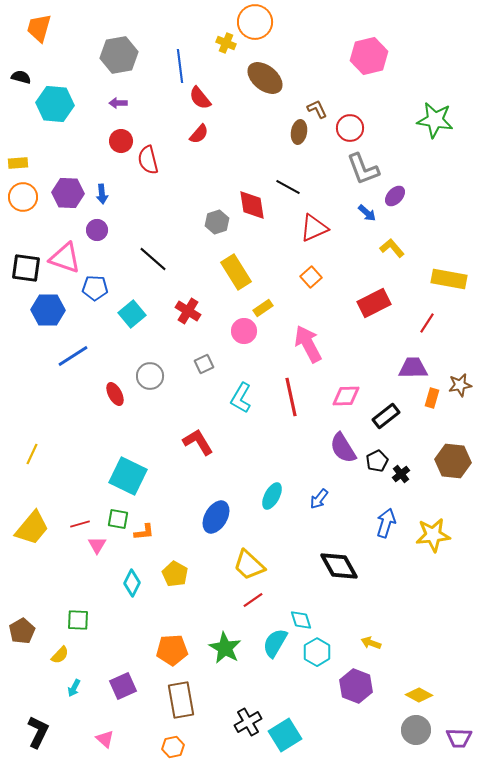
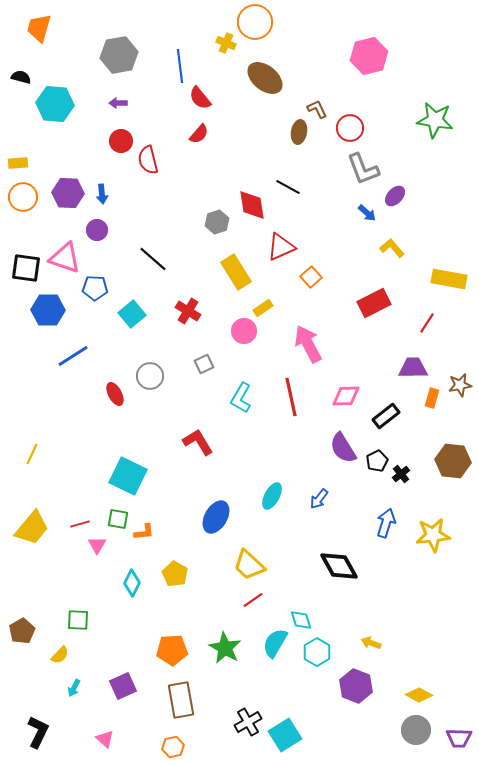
red triangle at (314, 228): moved 33 px left, 19 px down
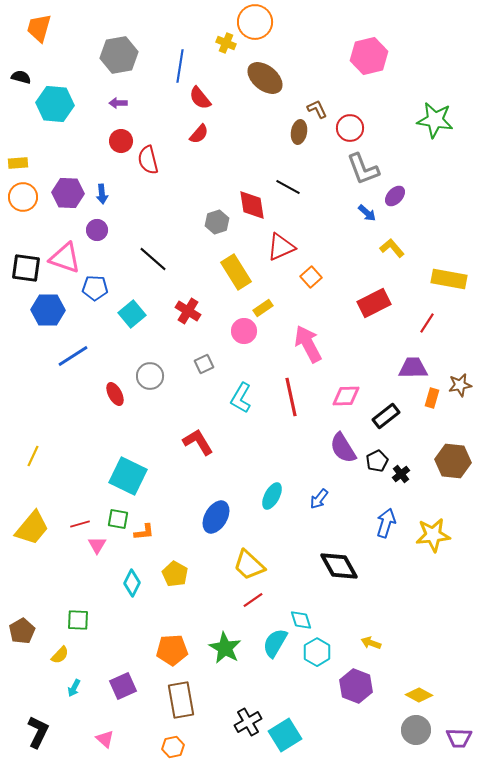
blue line at (180, 66): rotated 16 degrees clockwise
yellow line at (32, 454): moved 1 px right, 2 px down
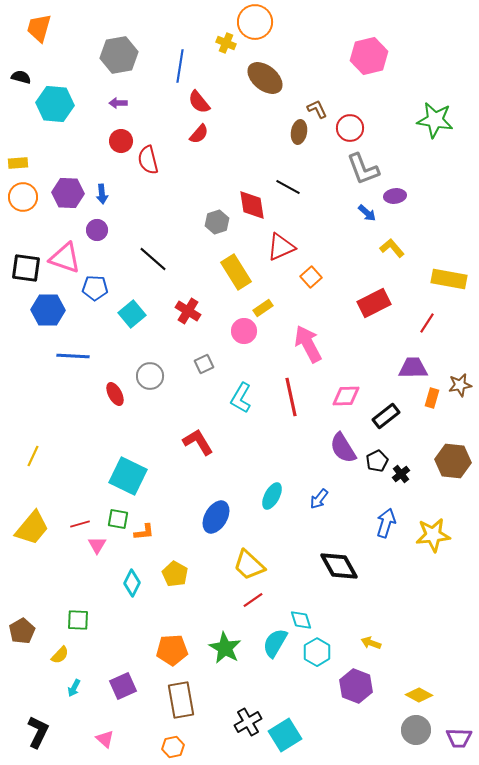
red semicircle at (200, 98): moved 1 px left, 4 px down
purple ellipse at (395, 196): rotated 40 degrees clockwise
blue line at (73, 356): rotated 36 degrees clockwise
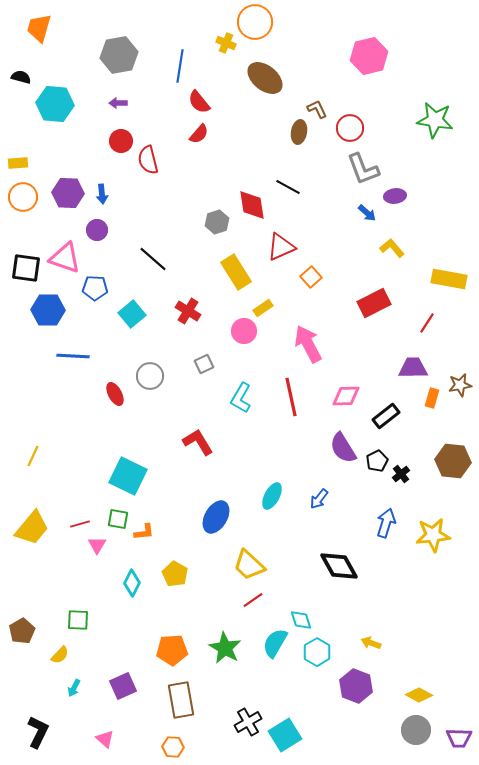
orange hexagon at (173, 747): rotated 15 degrees clockwise
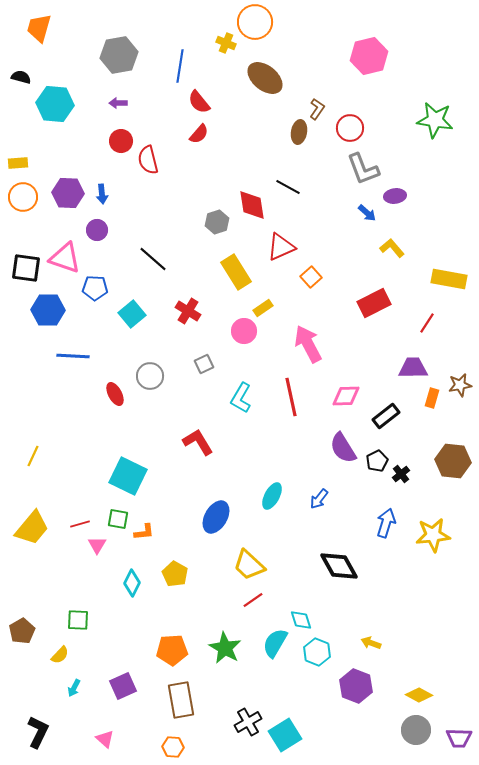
brown L-shape at (317, 109): rotated 60 degrees clockwise
cyan hexagon at (317, 652): rotated 8 degrees counterclockwise
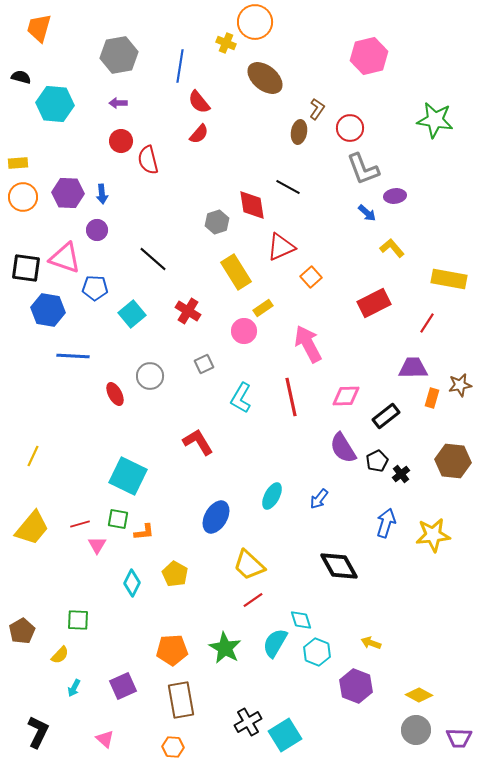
blue hexagon at (48, 310): rotated 8 degrees clockwise
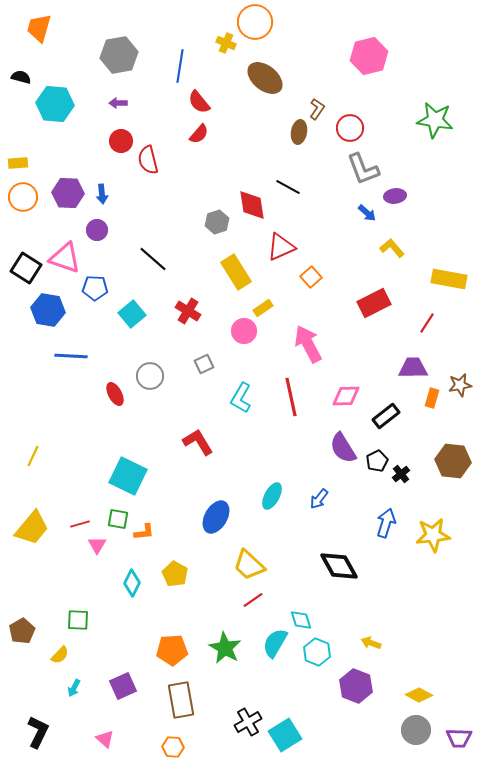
black square at (26, 268): rotated 24 degrees clockwise
blue line at (73, 356): moved 2 px left
